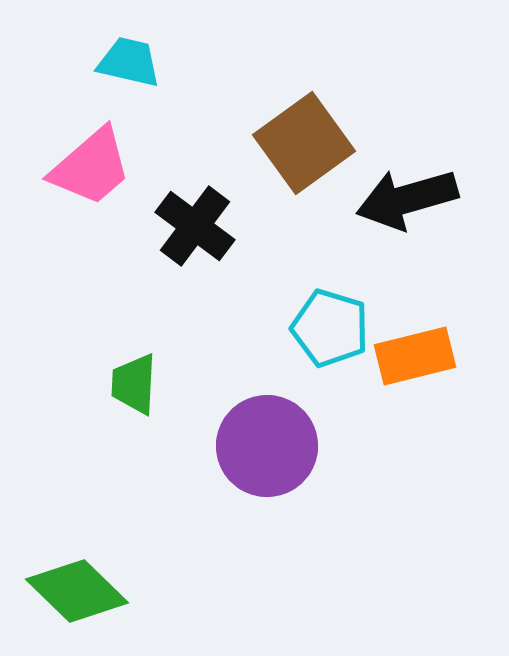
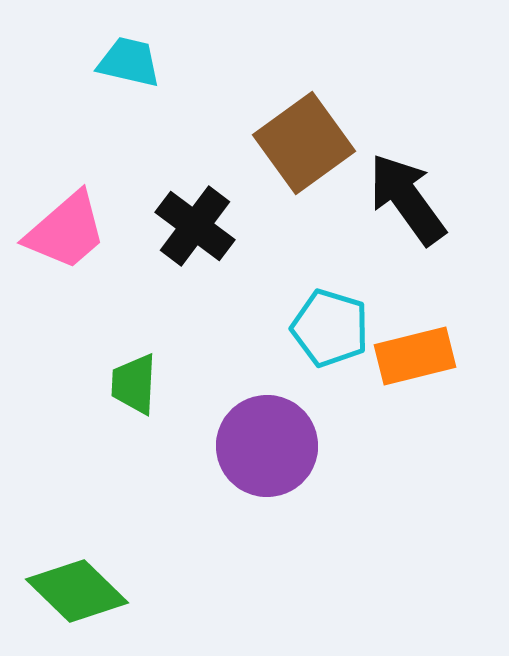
pink trapezoid: moved 25 px left, 64 px down
black arrow: rotated 70 degrees clockwise
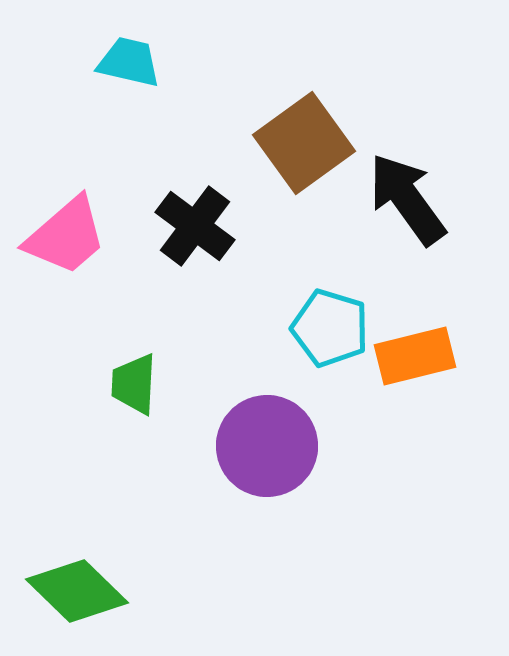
pink trapezoid: moved 5 px down
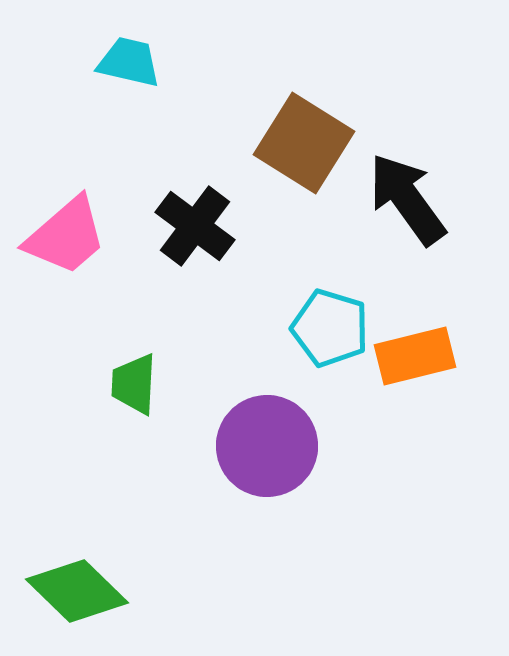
brown square: rotated 22 degrees counterclockwise
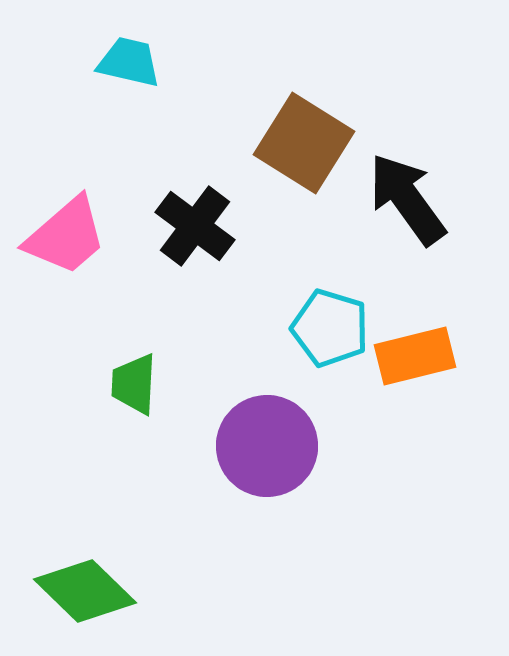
green diamond: moved 8 px right
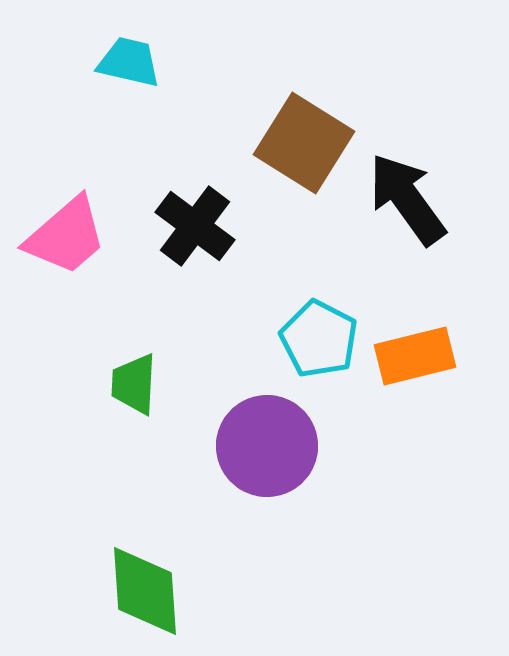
cyan pentagon: moved 11 px left, 11 px down; rotated 10 degrees clockwise
green diamond: moved 60 px right; rotated 42 degrees clockwise
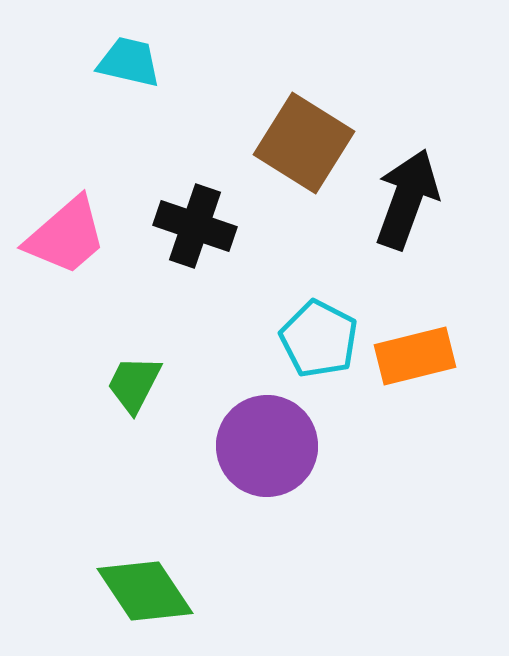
black arrow: rotated 56 degrees clockwise
black cross: rotated 18 degrees counterclockwise
green trapezoid: rotated 24 degrees clockwise
green diamond: rotated 30 degrees counterclockwise
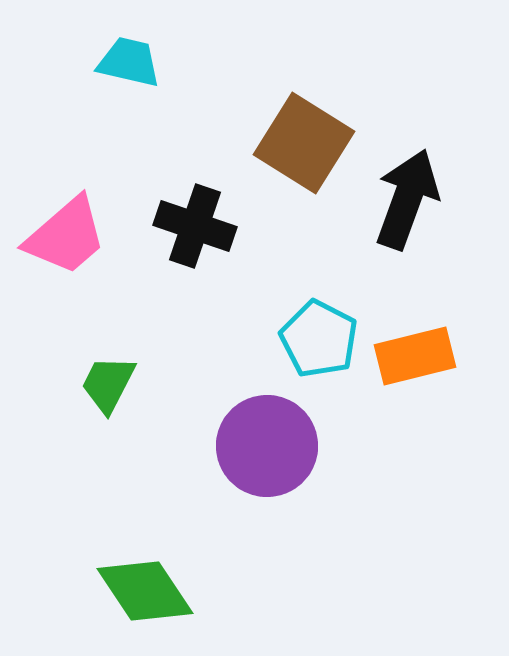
green trapezoid: moved 26 px left
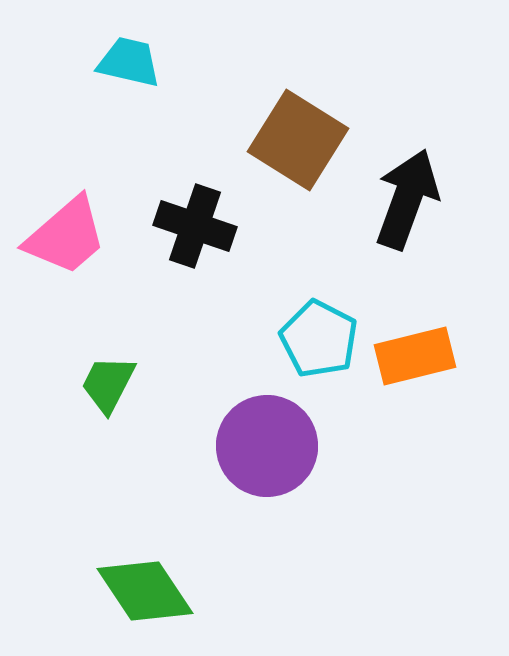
brown square: moved 6 px left, 3 px up
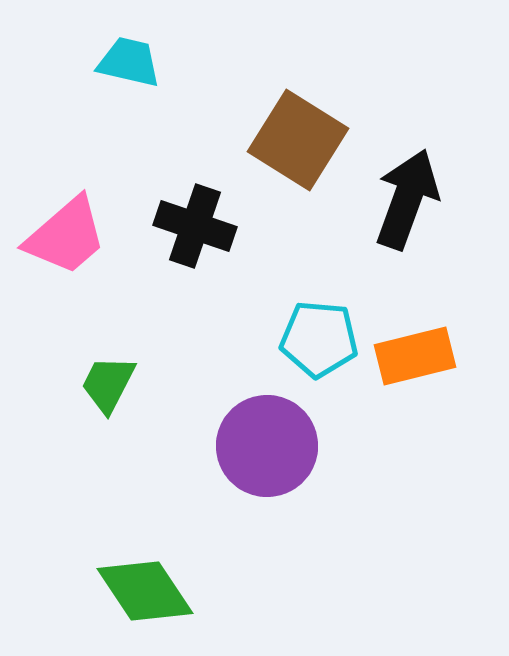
cyan pentagon: rotated 22 degrees counterclockwise
